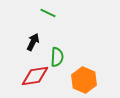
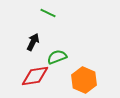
green semicircle: rotated 114 degrees counterclockwise
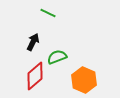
red diamond: rotated 32 degrees counterclockwise
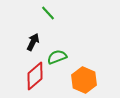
green line: rotated 21 degrees clockwise
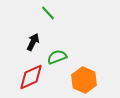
red diamond: moved 4 px left, 1 px down; rotated 16 degrees clockwise
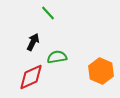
green semicircle: rotated 12 degrees clockwise
orange hexagon: moved 17 px right, 9 px up
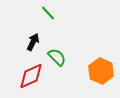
green semicircle: rotated 54 degrees clockwise
red diamond: moved 1 px up
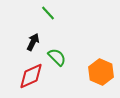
orange hexagon: moved 1 px down
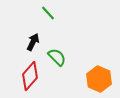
orange hexagon: moved 2 px left, 7 px down
red diamond: moved 1 px left; rotated 24 degrees counterclockwise
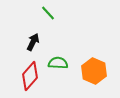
green semicircle: moved 1 px right, 6 px down; rotated 42 degrees counterclockwise
orange hexagon: moved 5 px left, 8 px up
